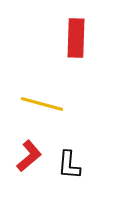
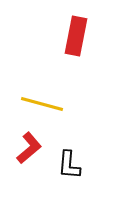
red rectangle: moved 2 px up; rotated 9 degrees clockwise
red L-shape: moved 8 px up
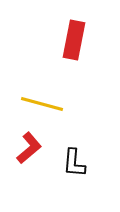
red rectangle: moved 2 px left, 4 px down
black L-shape: moved 5 px right, 2 px up
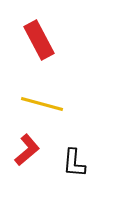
red rectangle: moved 35 px left; rotated 39 degrees counterclockwise
red L-shape: moved 2 px left, 2 px down
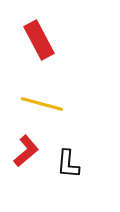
red L-shape: moved 1 px left, 1 px down
black L-shape: moved 6 px left, 1 px down
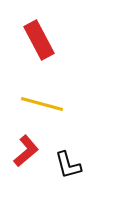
black L-shape: moved 1 px down; rotated 20 degrees counterclockwise
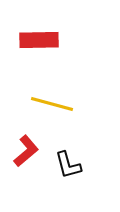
red rectangle: rotated 63 degrees counterclockwise
yellow line: moved 10 px right
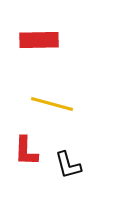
red L-shape: rotated 132 degrees clockwise
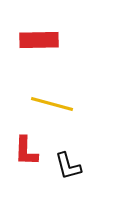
black L-shape: moved 1 px down
